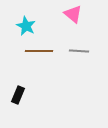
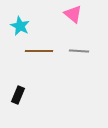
cyan star: moved 6 px left
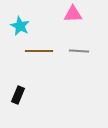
pink triangle: rotated 42 degrees counterclockwise
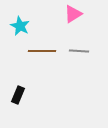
pink triangle: rotated 30 degrees counterclockwise
brown line: moved 3 px right
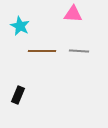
pink triangle: rotated 36 degrees clockwise
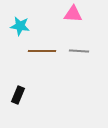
cyan star: rotated 18 degrees counterclockwise
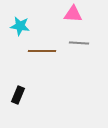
gray line: moved 8 px up
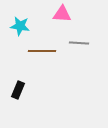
pink triangle: moved 11 px left
black rectangle: moved 5 px up
